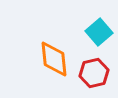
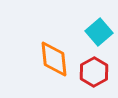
red hexagon: moved 1 px up; rotated 16 degrees counterclockwise
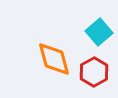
orange diamond: rotated 9 degrees counterclockwise
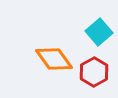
orange diamond: rotated 21 degrees counterclockwise
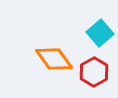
cyan square: moved 1 px right, 1 px down
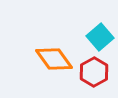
cyan square: moved 4 px down
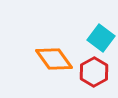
cyan square: moved 1 px right, 1 px down; rotated 12 degrees counterclockwise
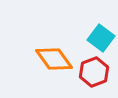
red hexagon: rotated 8 degrees clockwise
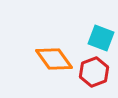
cyan square: rotated 16 degrees counterclockwise
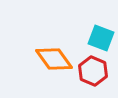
red hexagon: moved 1 px left, 1 px up; rotated 16 degrees counterclockwise
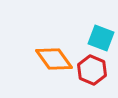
red hexagon: moved 1 px left, 1 px up
